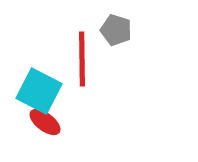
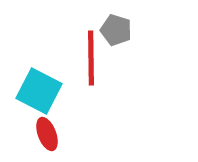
red line: moved 9 px right, 1 px up
red ellipse: moved 2 px right, 12 px down; rotated 32 degrees clockwise
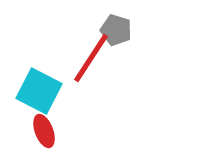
red line: rotated 34 degrees clockwise
red ellipse: moved 3 px left, 3 px up
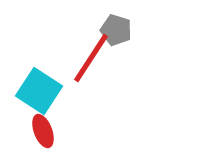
cyan square: rotated 6 degrees clockwise
red ellipse: moved 1 px left
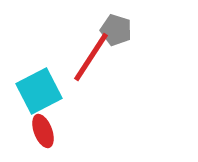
red line: moved 1 px up
cyan square: rotated 30 degrees clockwise
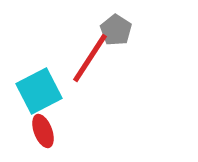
gray pentagon: rotated 16 degrees clockwise
red line: moved 1 px left, 1 px down
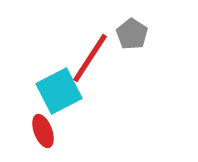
gray pentagon: moved 16 px right, 4 px down
cyan square: moved 20 px right
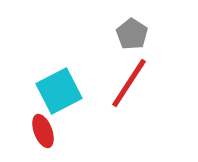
red line: moved 39 px right, 25 px down
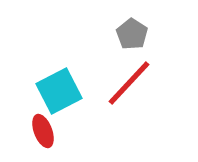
red line: rotated 10 degrees clockwise
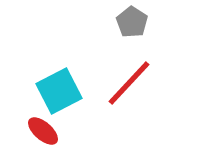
gray pentagon: moved 12 px up
red ellipse: rotated 28 degrees counterclockwise
